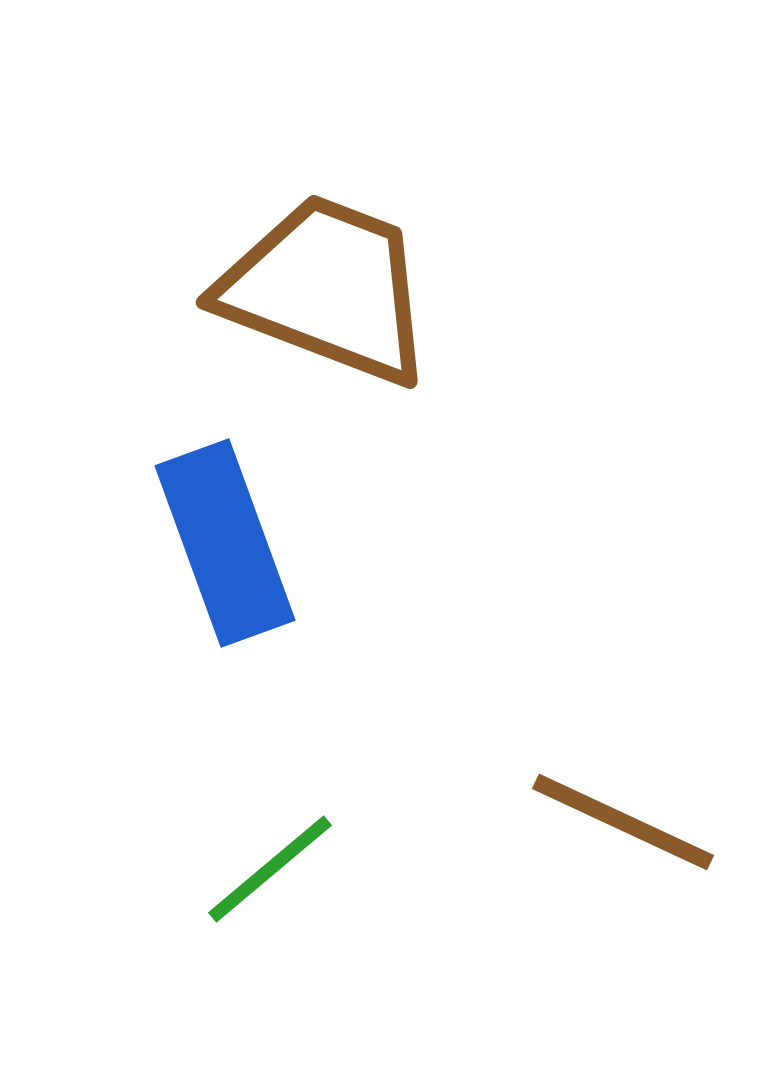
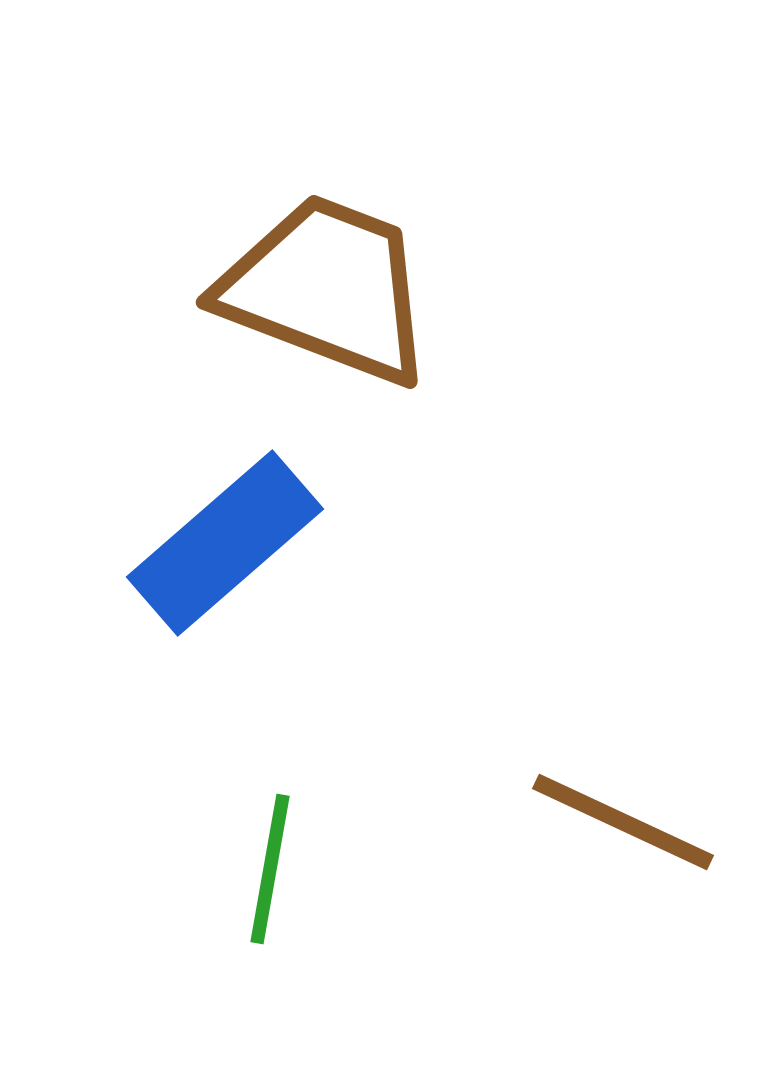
blue rectangle: rotated 69 degrees clockwise
green line: rotated 40 degrees counterclockwise
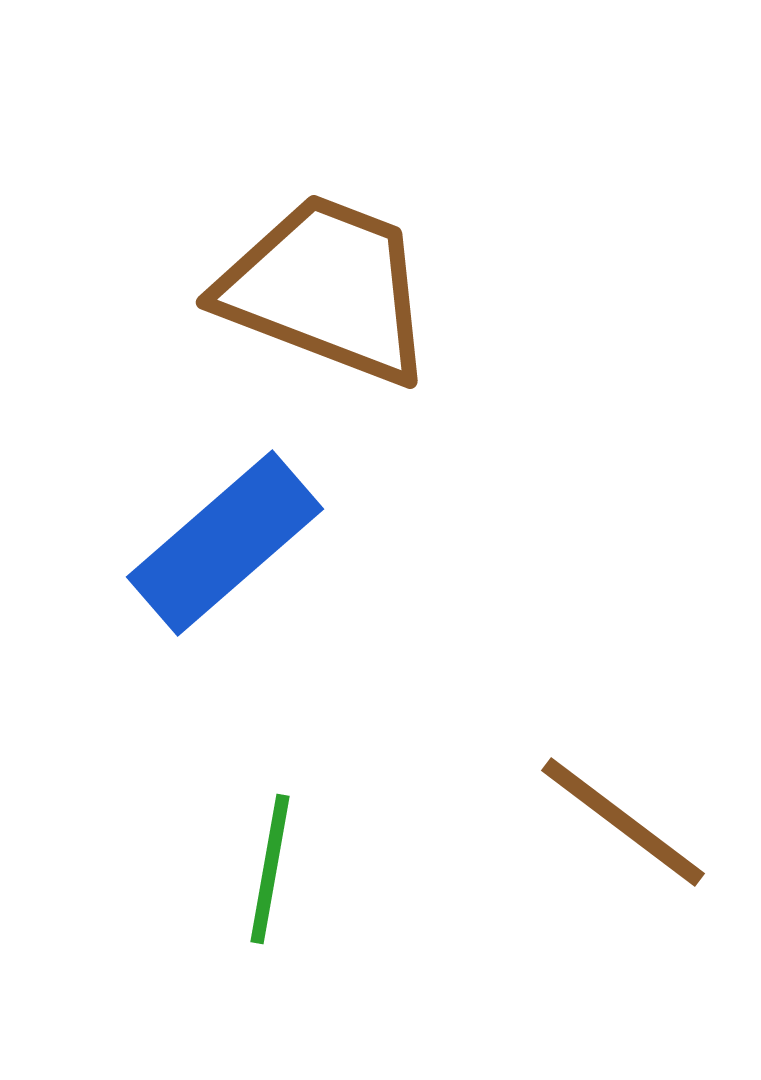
brown line: rotated 12 degrees clockwise
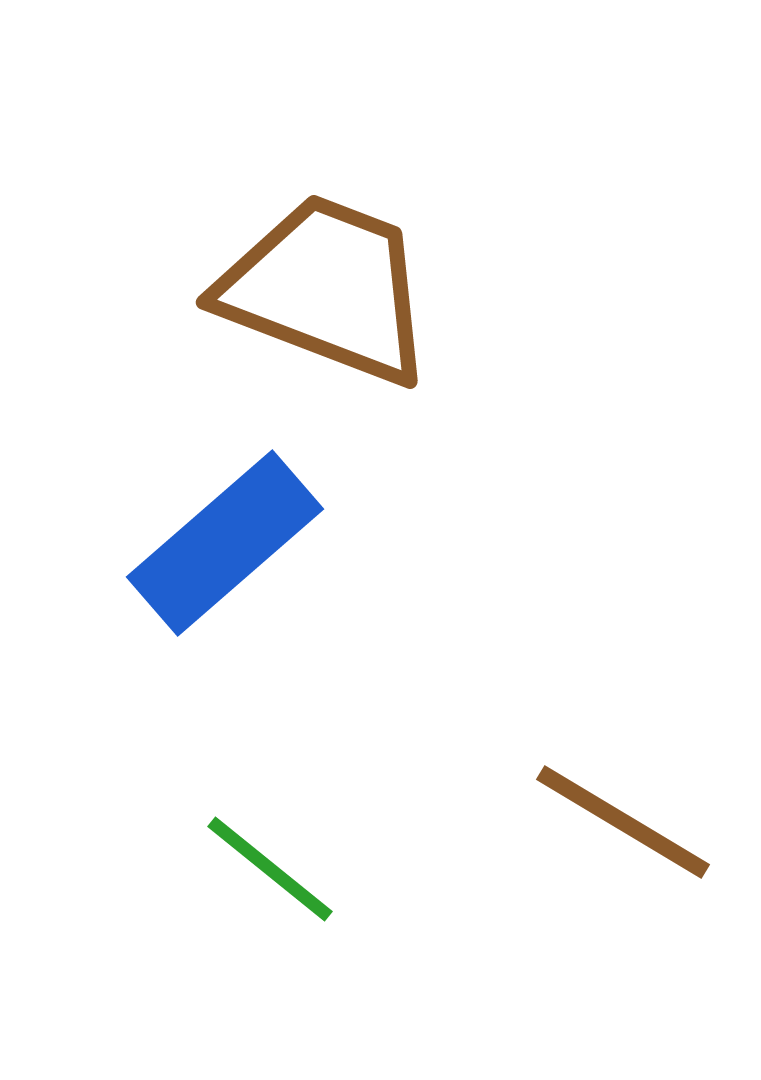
brown line: rotated 6 degrees counterclockwise
green line: rotated 61 degrees counterclockwise
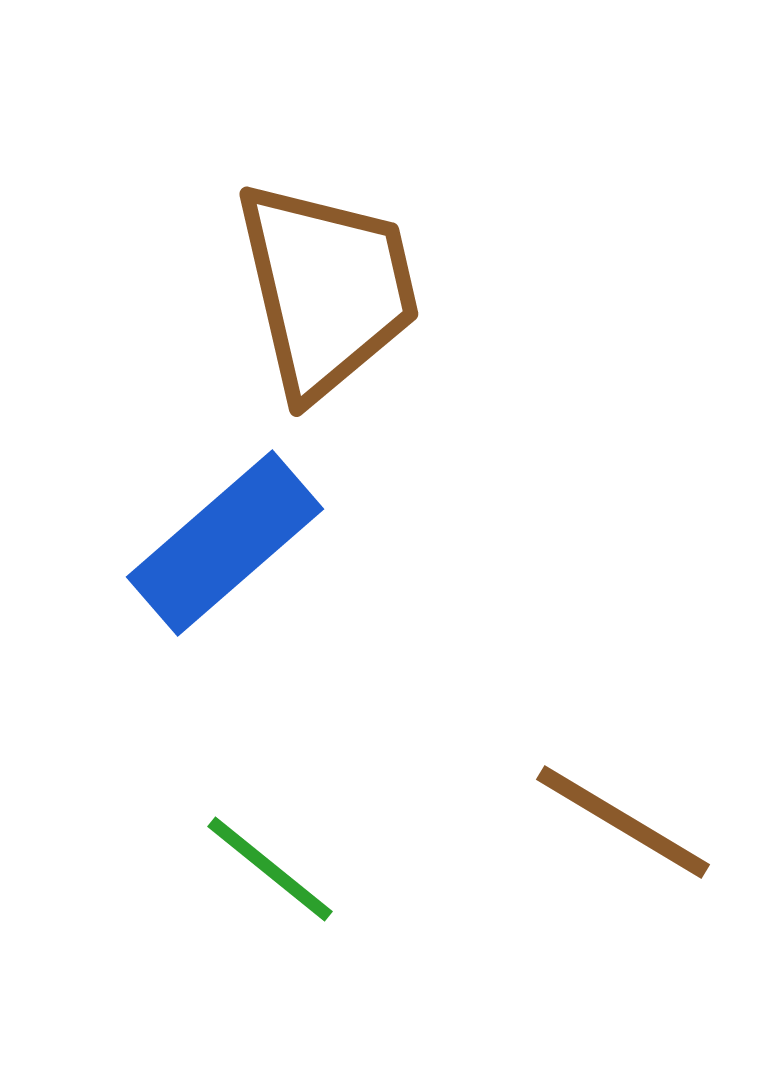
brown trapezoid: rotated 56 degrees clockwise
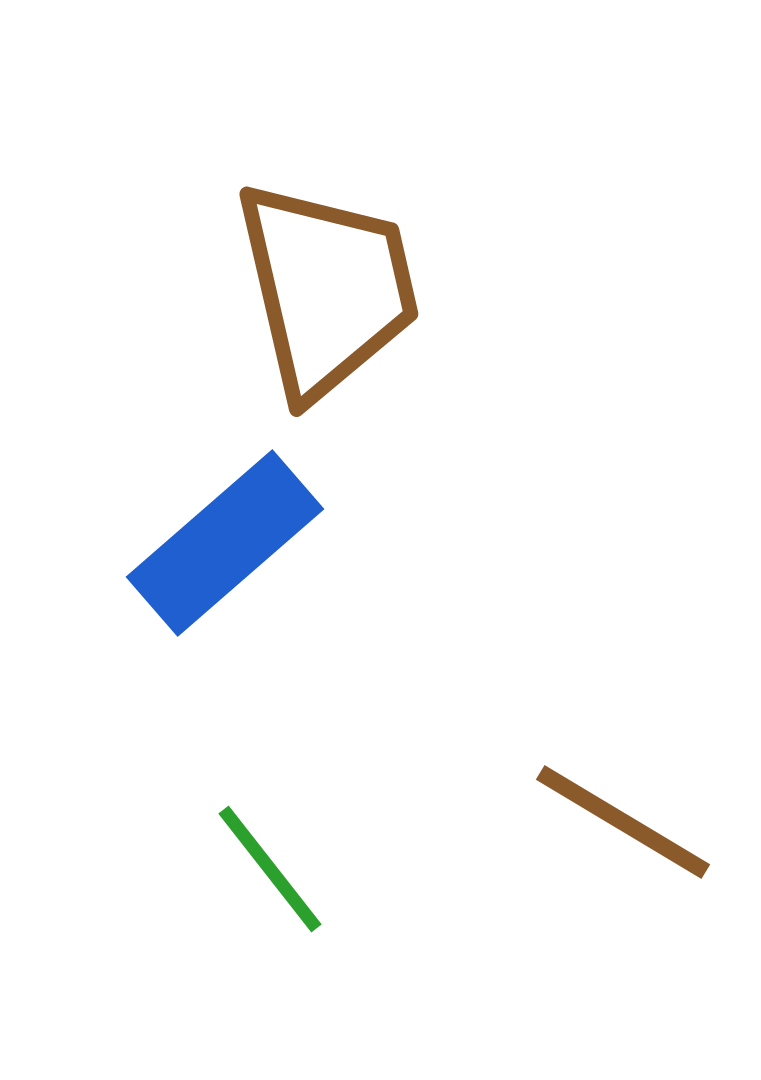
green line: rotated 13 degrees clockwise
